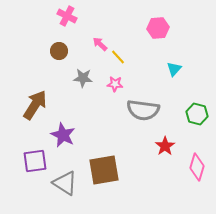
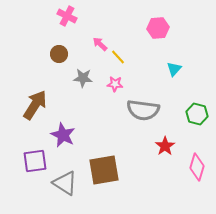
brown circle: moved 3 px down
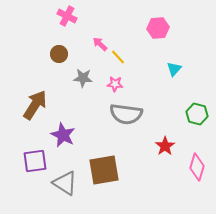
gray semicircle: moved 17 px left, 4 px down
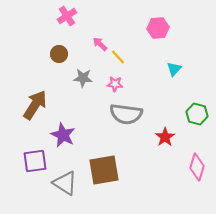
pink cross: rotated 30 degrees clockwise
red star: moved 9 px up
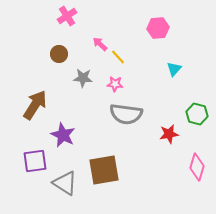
red star: moved 4 px right, 3 px up; rotated 24 degrees clockwise
